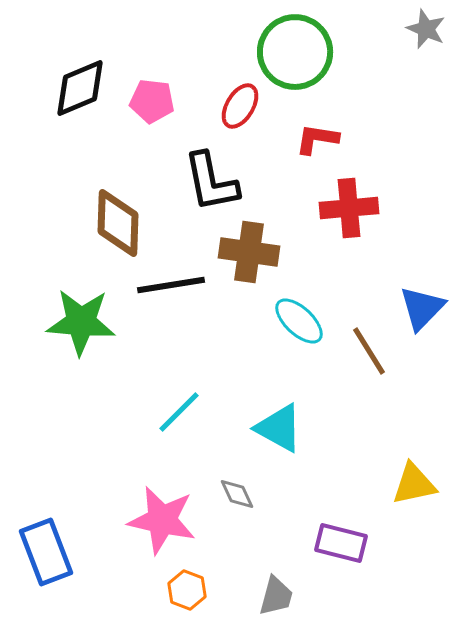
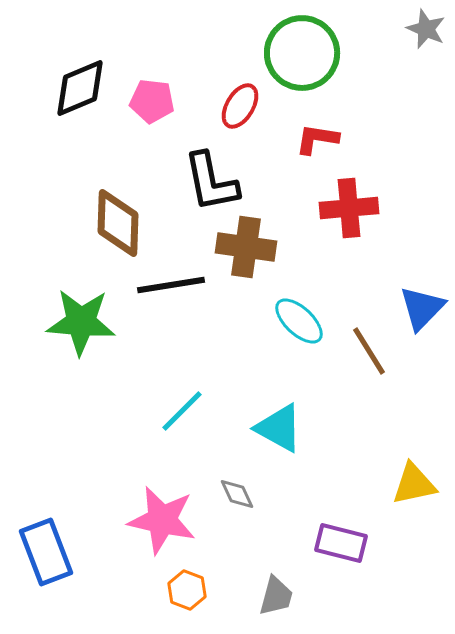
green circle: moved 7 px right, 1 px down
brown cross: moved 3 px left, 5 px up
cyan line: moved 3 px right, 1 px up
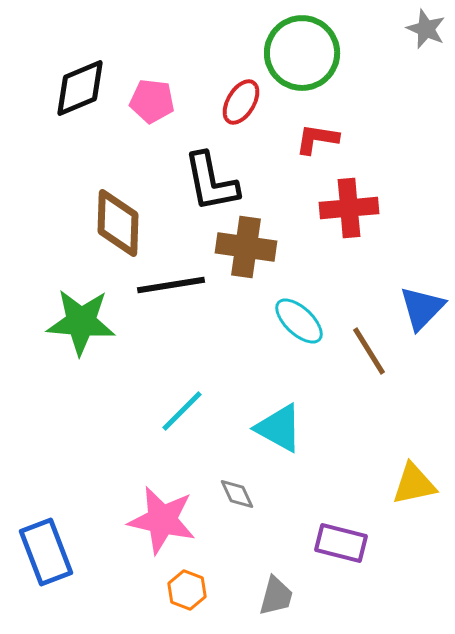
red ellipse: moved 1 px right, 4 px up
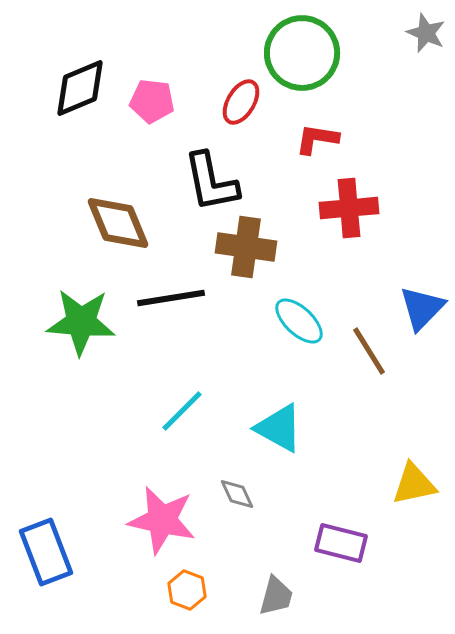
gray star: moved 4 px down
brown diamond: rotated 24 degrees counterclockwise
black line: moved 13 px down
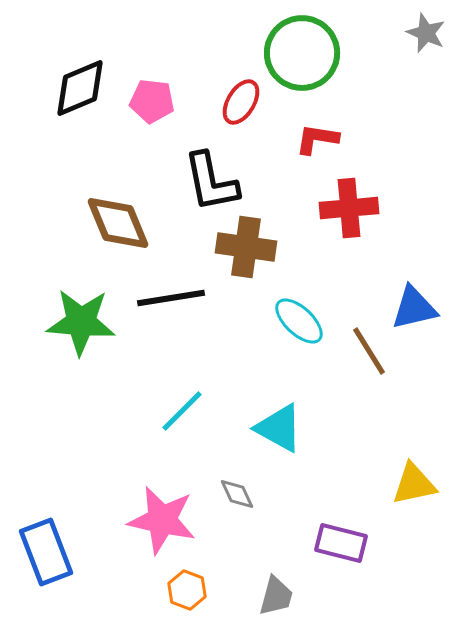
blue triangle: moved 8 px left; rotated 33 degrees clockwise
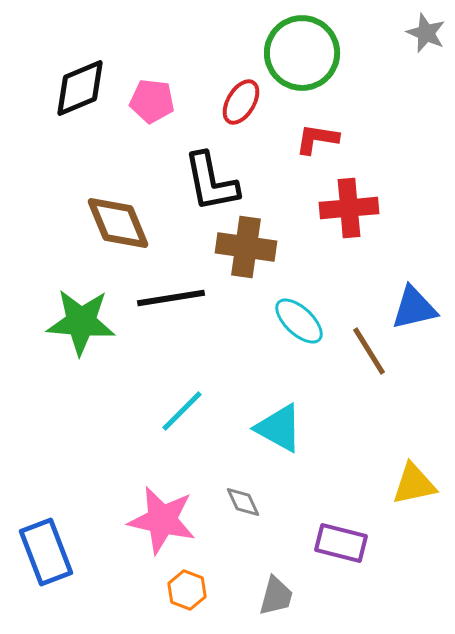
gray diamond: moved 6 px right, 8 px down
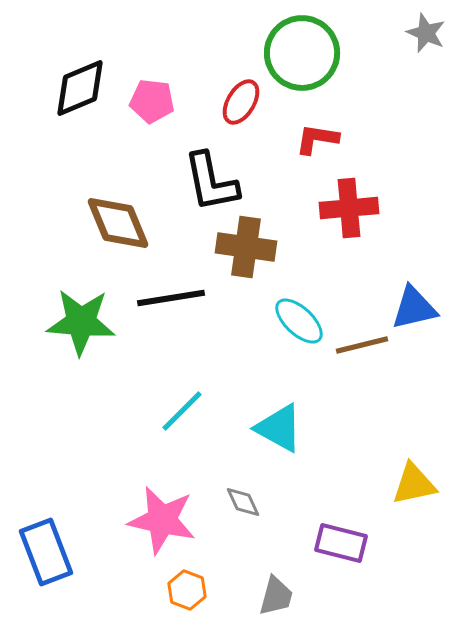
brown line: moved 7 px left, 6 px up; rotated 72 degrees counterclockwise
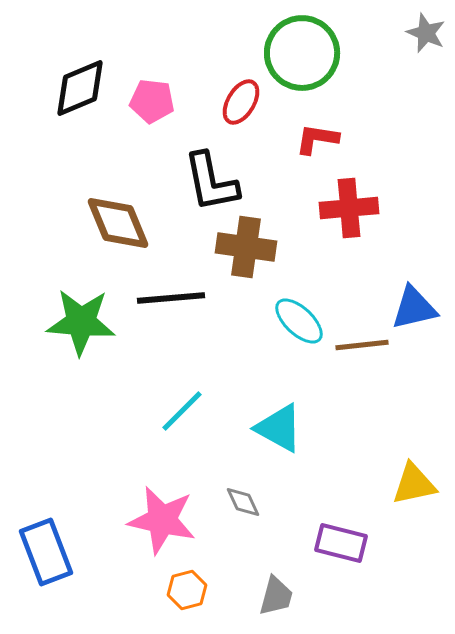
black line: rotated 4 degrees clockwise
brown line: rotated 8 degrees clockwise
orange hexagon: rotated 24 degrees clockwise
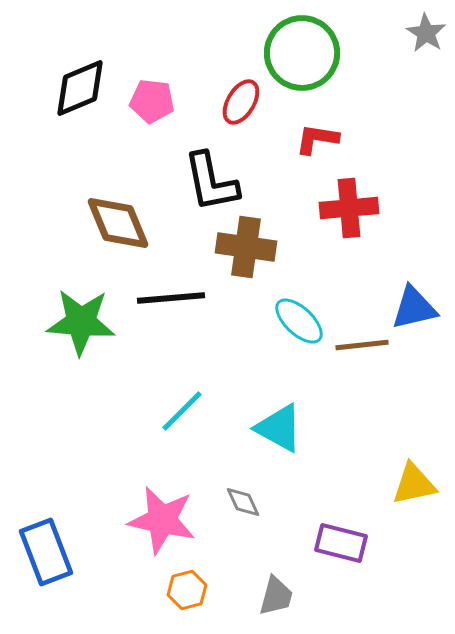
gray star: rotated 9 degrees clockwise
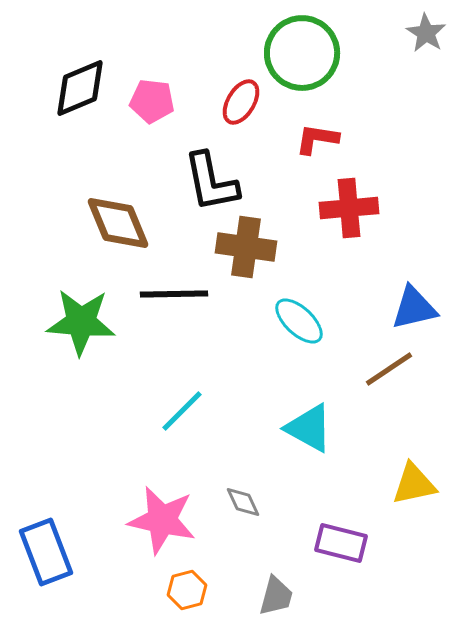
black line: moved 3 px right, 4 px up; rotated 4 degrees clockwise
brown line: moved 27 px right, 24 px down; rotated 28 degrees counterclockwise
cyan triangle: moved 30 px right
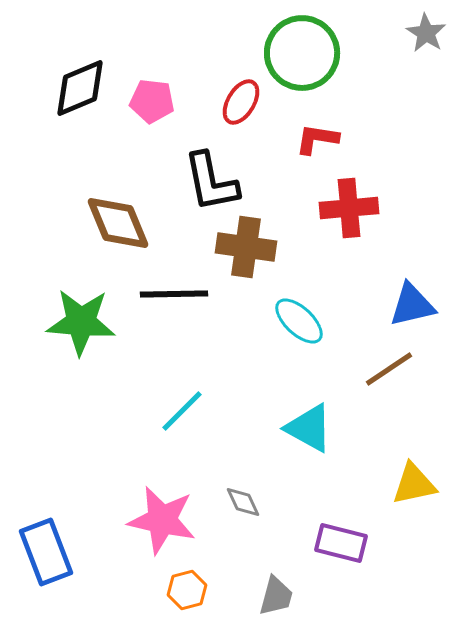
blue triangle: moved 2 px left, 3 px up
